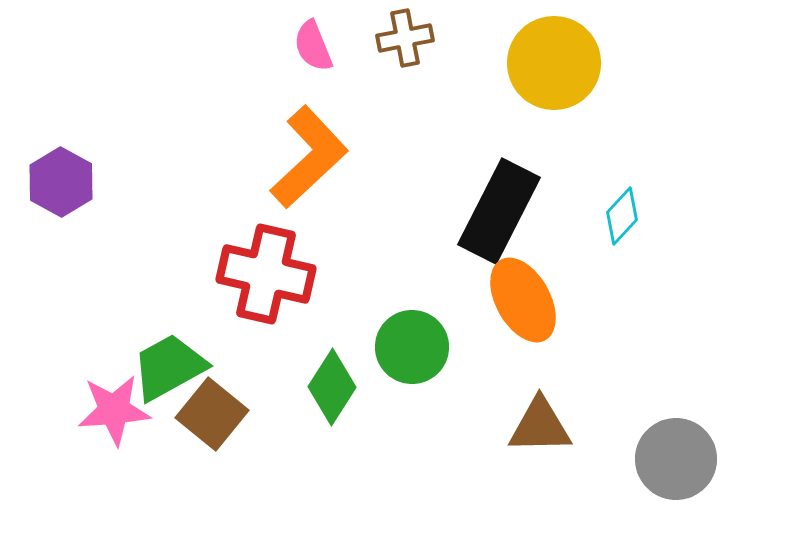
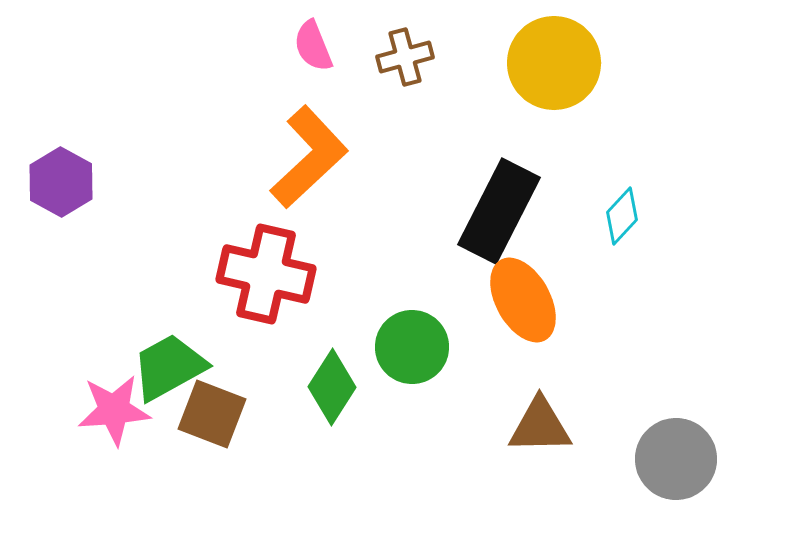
brown cross: moved 19 px down; rotated 4 degrees counterclockwise
brown square: rotated 18 degrees counterclockwise
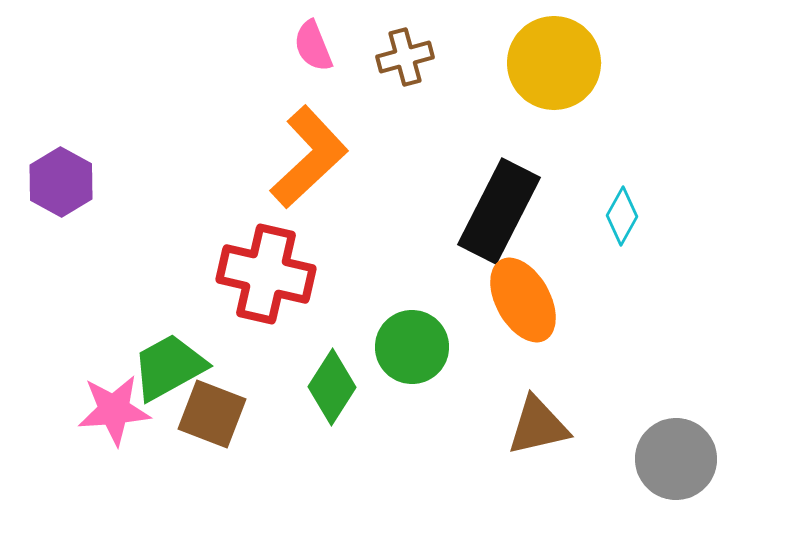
cyan diamond: rotated 14 degrees counterclockwise
brown triangle: moved 2 px left; rotated 12 degrees counterclockwise
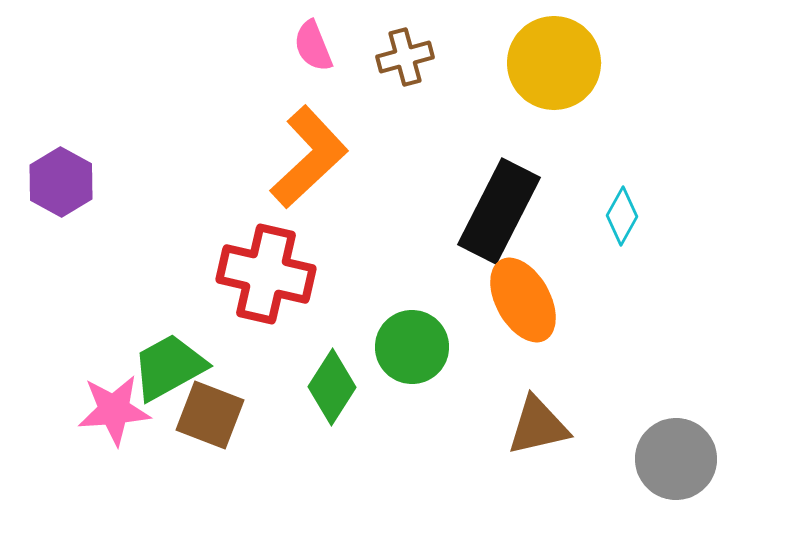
brown square: moved 2 px left, 1 px down
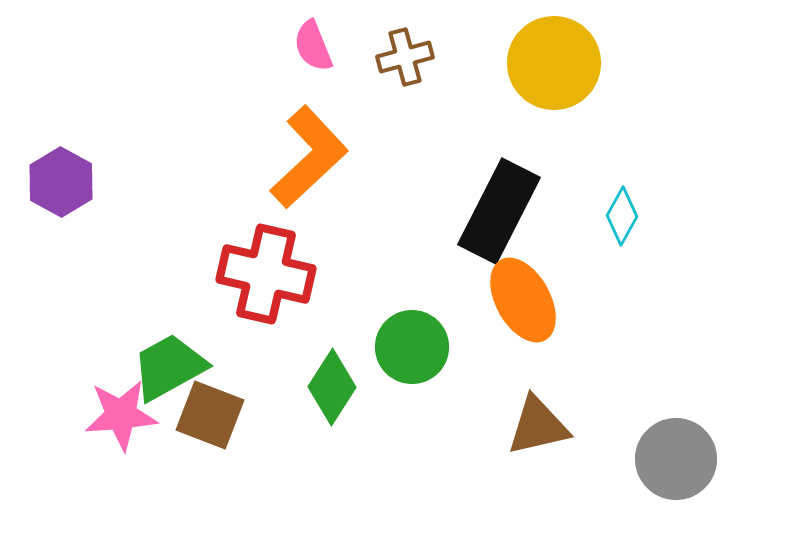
pink star: moved 7 px right, 5 px down
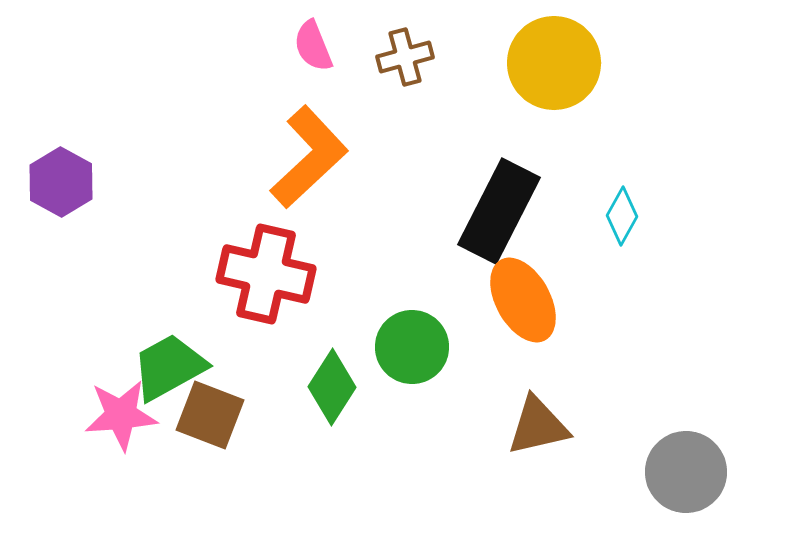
gray circle: moved 10 px right, 13 px down
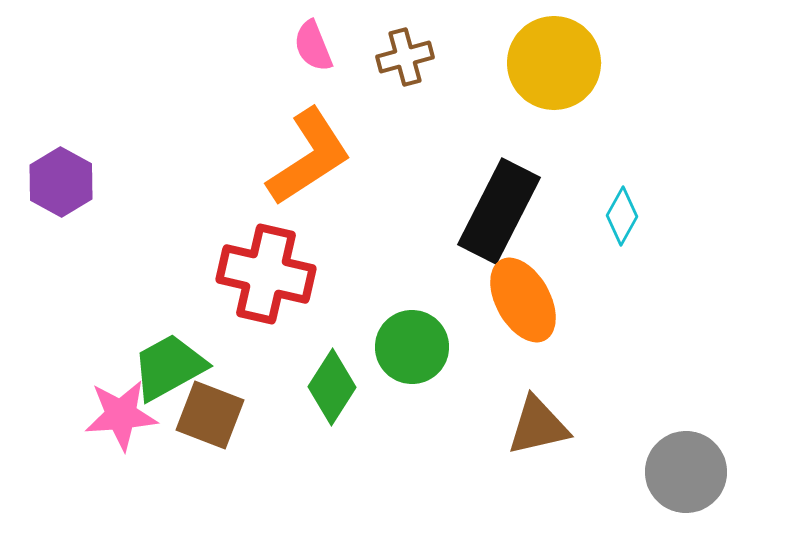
orange L-shape: rotated 10 degrees clockwise
